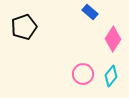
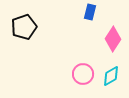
blue rectangle: rotated 63 degrees clockwise
cyan diamond: rotated 20 degrees clockwise
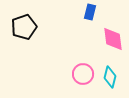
pink diamond: rotated 40 degrees counterclockwise
cyan diamond: moved 1 px left, 1 px down; rotated 45 degrees counterclockwise
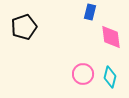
pink diamond: moved 2 px left, 2 px up
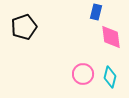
blue rectangle: moved 6 px right
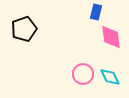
black pentagon: moved 2 px down
cyan diamond: rotated 40 degrees counterclockwise
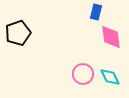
black pentagon: moved 6 px left, 4 px down
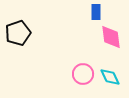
blue rectangle: rotated 14 degrees counterclockwise
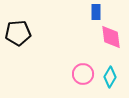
black pentagon: rotated 15 degrees clockwise
cyan diamond: rotated 55 degrees clockwise
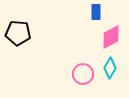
black pentagon: rotated 10 degrees clockwise
pink diamond: rotated 70 degrees clockwise
cyan diamond: moved 9 px up
